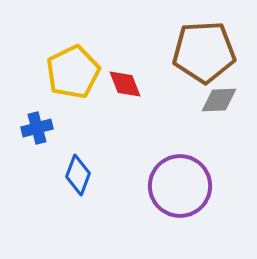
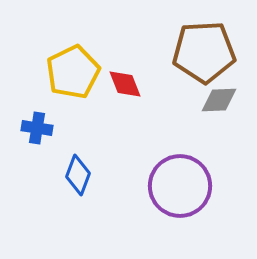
blue cross: rotated 24 degrees clockwise
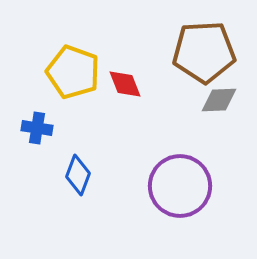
yellow pentagon: rotated 26 degrees counterclockwise
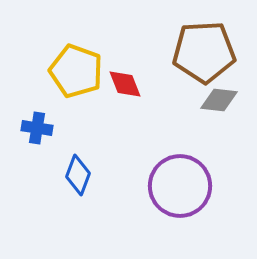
yellow pentagon: moved 3 px right, 1 px up
gray diamond: rotated 9 degrees clockwise
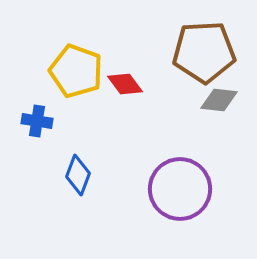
red diamond: rotated 15 degrees counterclockwise
blue cross: moved 7 px up
purple circle: moved 3 px down
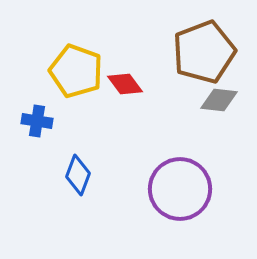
brown pentagon: rotated 18 degrees counterclockwise
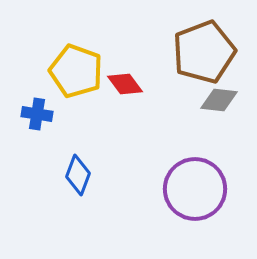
blue cross: moved 7 px up
purple circle: moved 15 px right
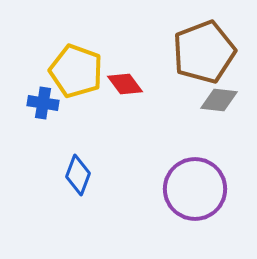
blue cross: moved 6 px right, 11 px up
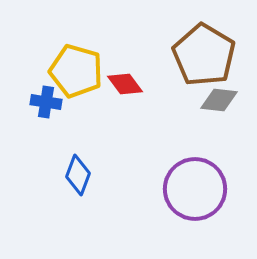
brown pentagon: moved 3 px down; rotated 20 degrees counterclockwise
yellow pentagon: rotated 4 degrees counterclockwise
blue cross: moved 3 px right, 1 px up
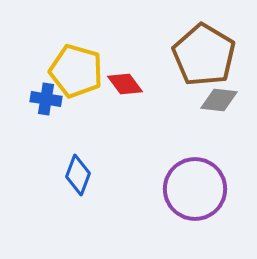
blue cross: moved 3 px up
